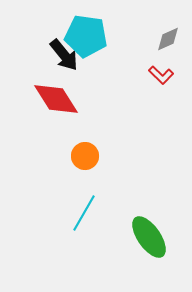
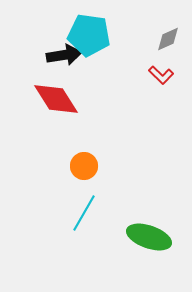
cyan pentagon: moved 3 px right, 1 px up
black arrow: rotated 60 degrees counterclockwise
orange circle: moved 1 px left, 10 px down
green ellipse: rotated 36 degrees counterclockwise
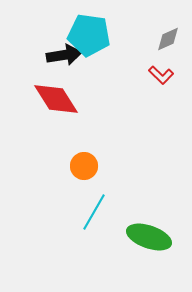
cyan line: moved 10 px right, 1 px up
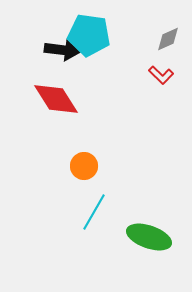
black arrow: moved 2 px left, 5 px up; rotated 16 degrees clockwise
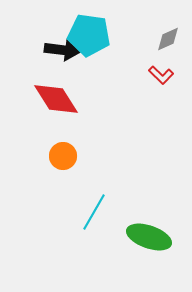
orange circle: moved 21 px left, 10 px up
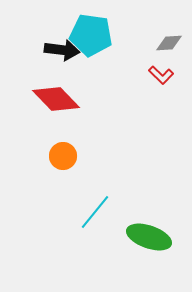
cyan pentagon: moved 2 px right
gray diamond: moved 1 px right, 4 px down; rotated 20 degrees clockwise
red diamond: rotated 12 degrees counterclockwise
cyan line: moved 1 px right; rotated 9 degrees clockwise
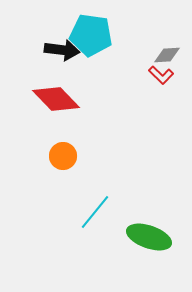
gray diamond: moved 2 px left, 12 px down
